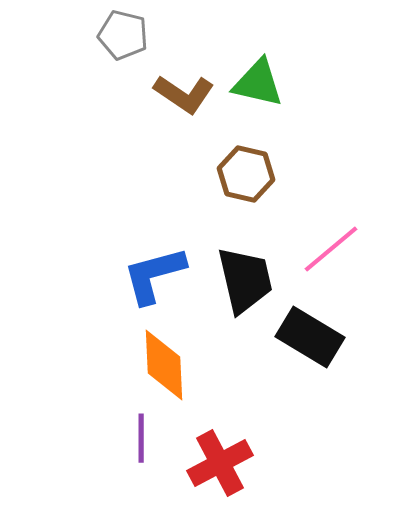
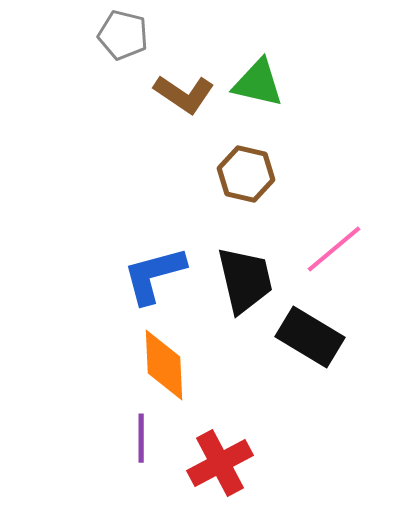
pink line: moved 3 px right
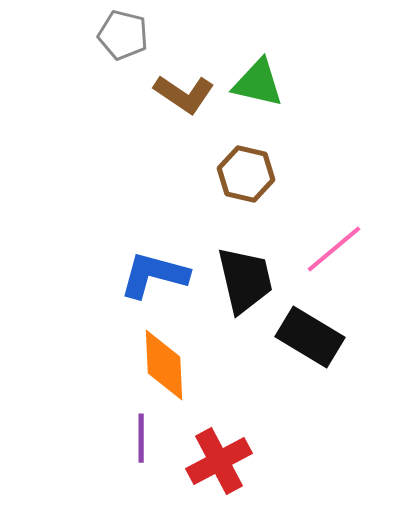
blue L-shape: rotated 30 degrees clockwise
red cross: moved 1 px left, 2 px up
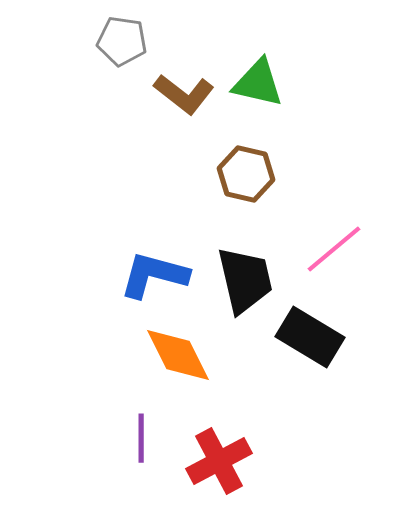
gray pentagon: moved 1 px left, 6 px down; rotated 6 degrees counterclockwise
brown L-shape: rotated 4 degrees clockwise
orange diamond: moved 14 px right, 10 px up; rotated 24 degrees counterclockwise
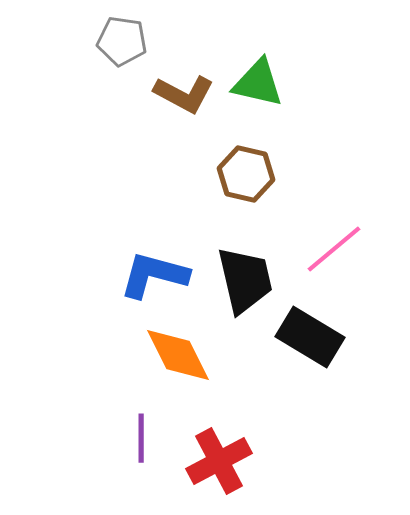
brown L-shape: rotated 10 degrees counterclockwise
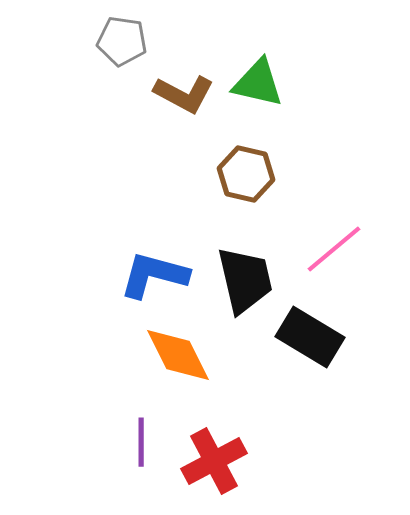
purple line: moved 4 px down
red cross: moved 5 px left
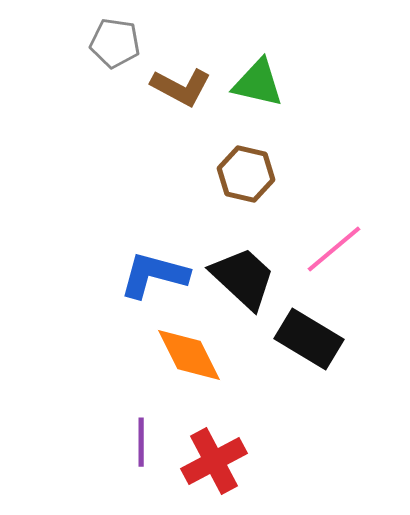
gray pentagon: moved 7 px left, 2 px down
brown L-shape: moved 3 px left, 7 px up
black trapezoid: moved 2 px left, 2 px up; rotated 34 degrees counterclockwise
black rectangle: moved 1 px left, 2 px down
orange diamond: moved 11 px right
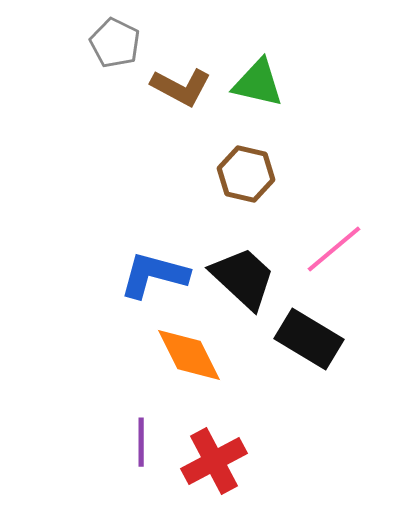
gray pentagon: rotated 18 degrees clockwise
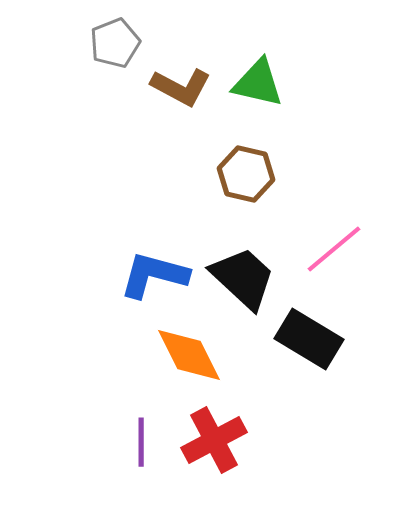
gray pentagon: rotated 24 degrees clockwise
red cross: moved 21 px up
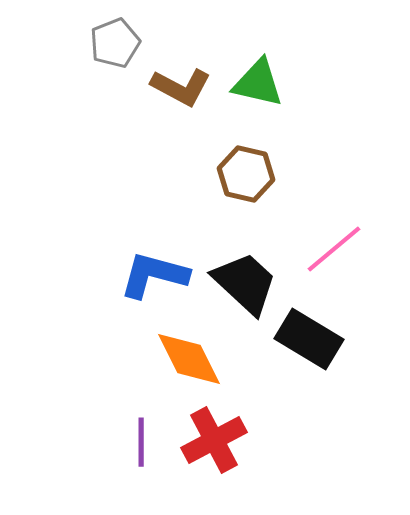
black trapezoid: moved 2 px right, 5 px down
orange diamond: moved 4 px down
